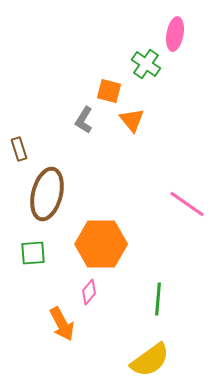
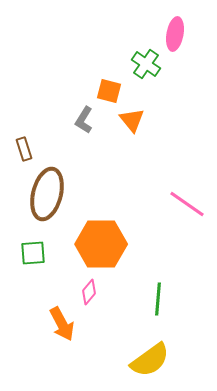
brown rectangle: moved 5 px right
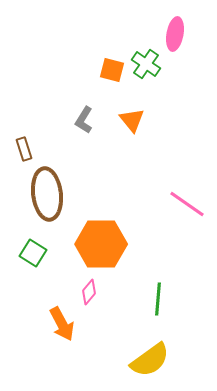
orange square: moved 3 px right, 21 px up
brown ellipse: rotated 21 degrees counterclockwise
green square: rotated 36 degrees clockwise
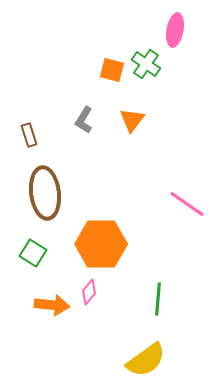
pink ellipse: moved 4 px up
orange triangle: rotated 16 degrees clockwise
brown rectangle: moved 5 px right, 14 px up
brown ellipse: moved 2 px left, 1 px up
orange arrow: moved 10 px left, 19 px up; rotated 56 degrees counterclockwise
yellow semicircle: moved 4 px left
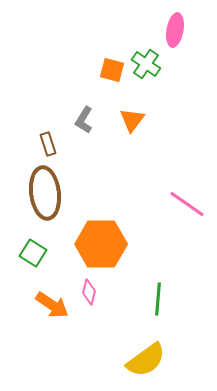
brown rectangle: moved 19 px right, 9 px down
pink diamond: rotated 25 degrees counterclockwise
orange arrow: rotated 28 degrees clockwise
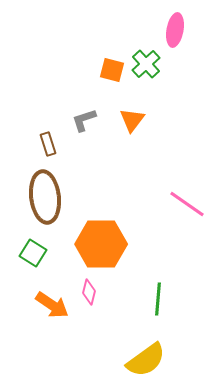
green cross: rotated 12 degrees clockwise
gray L-shape: rotated 40 degrees clockwise
brown ellipse: moved 4 px down
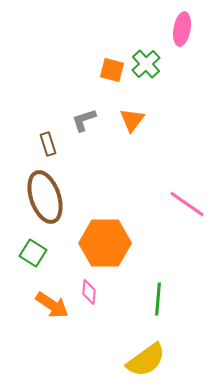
pink ellipse: moved 7 px right, 1 px up
brown ellipse: rotated 12 degrees counterclockwise
orange hexagon: moved 4 px right, 1 px up
pink diamond: rotated 10 degrees counterclockwise
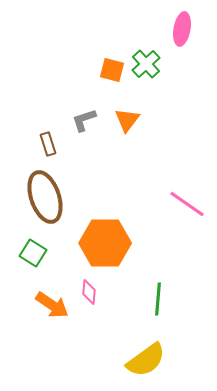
orange triangle: moved 5 px left
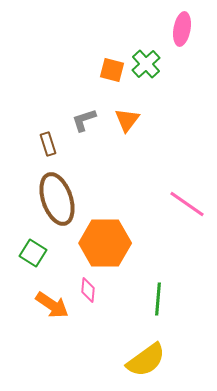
brown ellipse: moved 12 px right, 2 px down
pink diamond: moved 1 px left, 2 px up
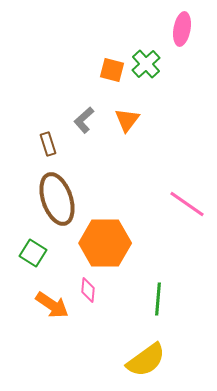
gray L-shape: rotated 24 degrees counterclockwise
